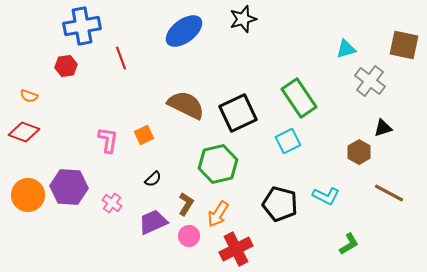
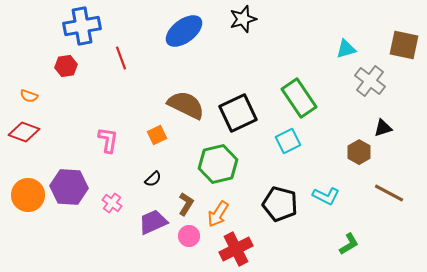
orange square: moved 13 px right
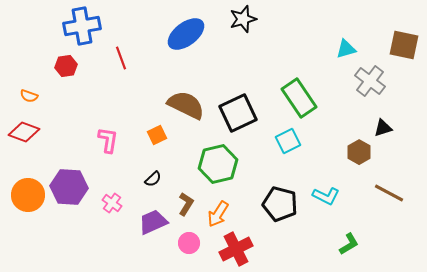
blue ellipse: moved 2 px right, 3 px down
pink circle: moved 7 px down
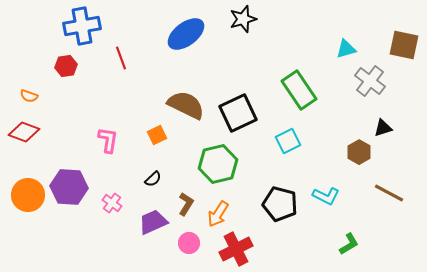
green rectangle: moved 8 px up
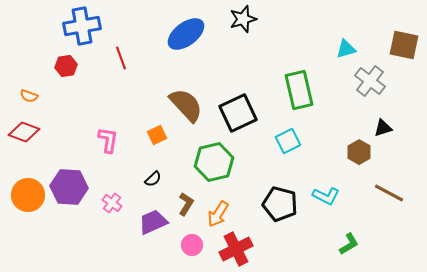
green rectangle: rotated 21 degrees clockwise
brown semicircle: rotated 21 degrees clockwise
green hexagon: moved 4 px left, 2 px up
pink circle: moved 3 px right, 2 px down
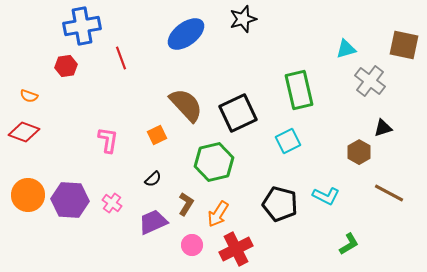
purple hexagon: moved 1 px right, 13 px down
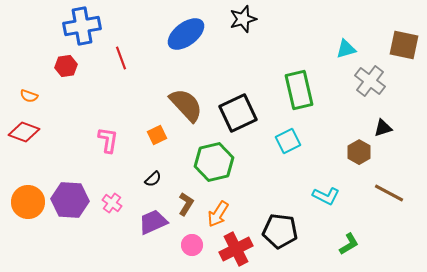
orange circle: moved 7 px down
black pentagon: moved 27 px down; rotated 8 degrees counterclockwise
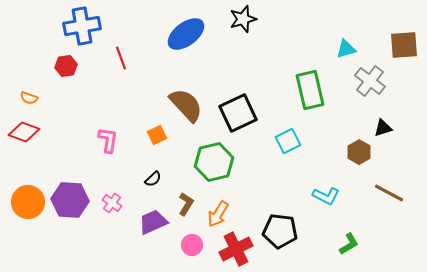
brown square: rotated 16 degrees counterclockwise
green rectangle: moved 11 px right
orange semicircle: moved 2 px down
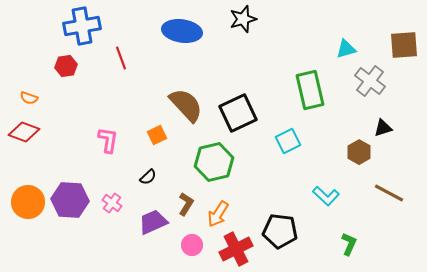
blue ellipse: moved 4 px left, 3 px up; rotated 45 degrees clockwise
black semicircle: moved 5 px left, 2 px up
cyan L-shape: rotated 16 degrees clockwise
green L-shape: rotated 35 degrees counterclockwise
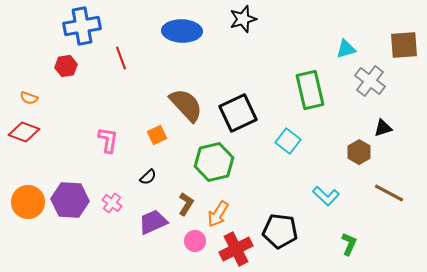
blue ellipse: rotated 6 degrees counterclockwise
cyan square: rotated 25 degrees counterclockwise
pink circle: moved 3 px right, 4 px up
